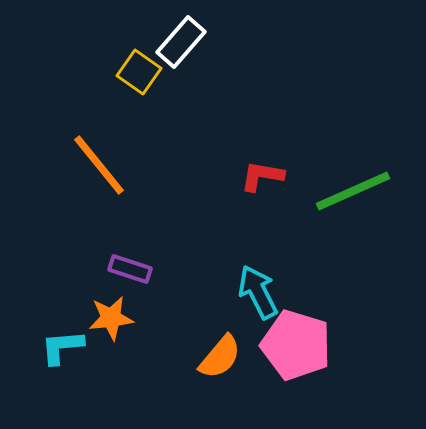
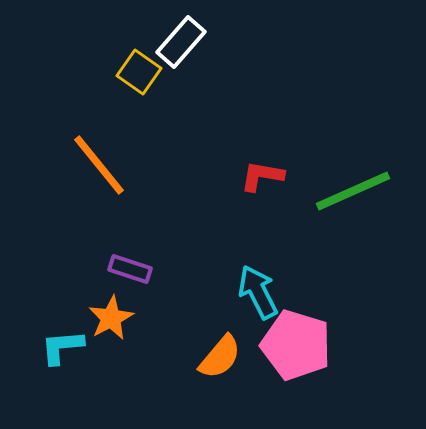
orange star: rotated 21 degrees counterclockwise
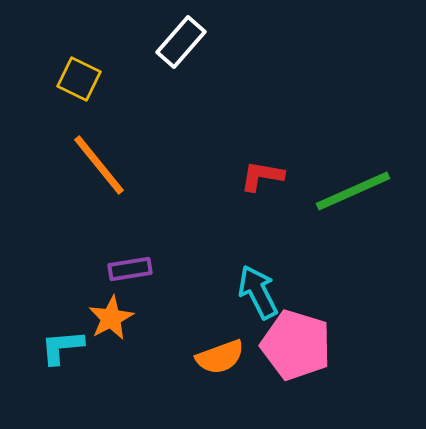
yellow square: moved 60 px left, 7 px down; rotated 9 degrees counterclockwise
purple rectangle: rotated 27 degrees counterclockwise
orange semicircle: rotated 30 degrees clockwise
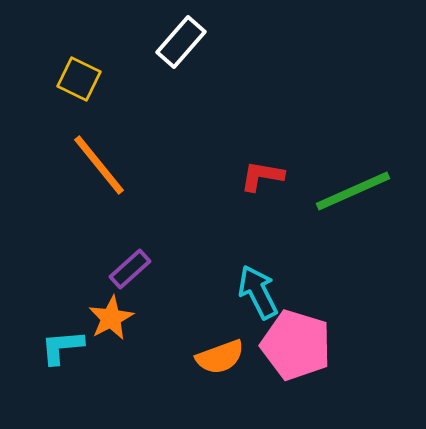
purple rectangle: rotated 33 degrees counterclockwise
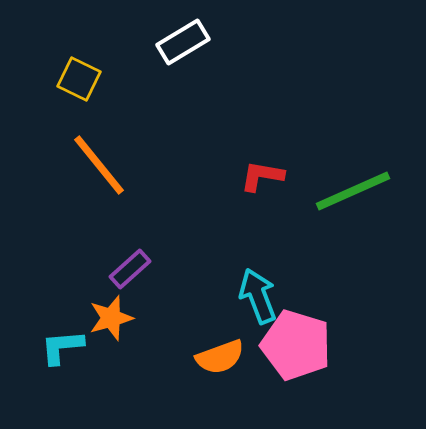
white rectangle: moved 2 px right; rotated 18 degrees clockwise
cyan arrow: moved 4 px down; rotated 6 degrees clockwise
orange star: rotated 12 degrees clockwise
